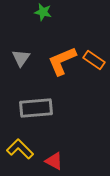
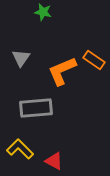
orange L-shape: moved 10 px down
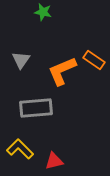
gray triangle: moved 2 px down
red triangle: rotated 42 degrees counterclockwise
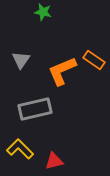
gray rectangle: moved 1 px left, 1 px down; rotated 8 degrees counterclockwise
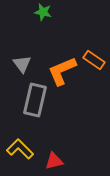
gray triangle: moved 1 px right, 4 px down; rotated 12 degrees counterclockwise
gray rectangle: moved 9 px up; rotated 64 degrees counterclockwise
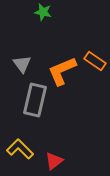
orange rectangle: moved 1 px right, 1 px down
red triangle: rotated 24 degrees counterclockwise
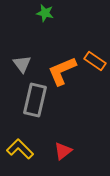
green star: moved 2 px right, 1 px down
red triangle: moved 9 px right, 10 px up
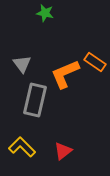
orange rectangle: moved 1 px down
orange L-shape: moved 3 px right, 3 px down
yellow L-shape: moved 2 px right, 2 px up
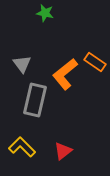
orange L-shape: rotated 16 degrees counterclockwise
